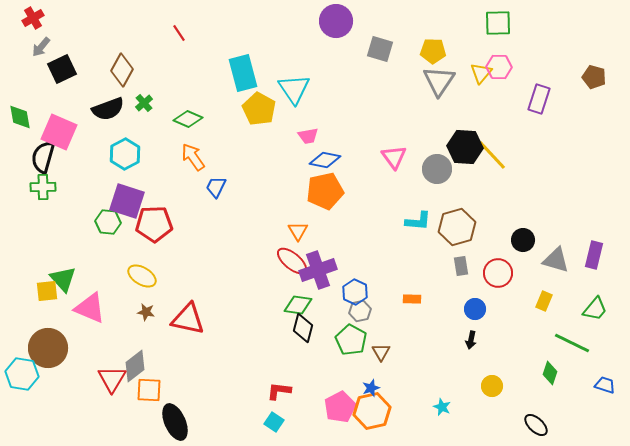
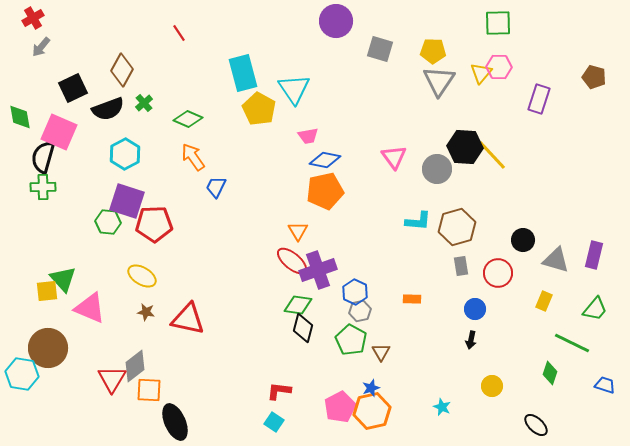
black square at (62, 69): moved 11 px right, 19 px down
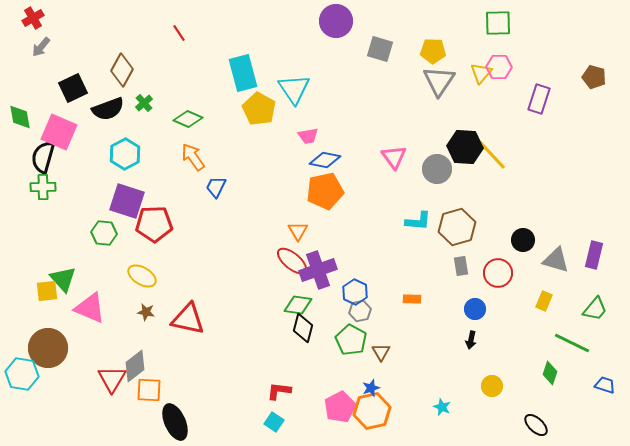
green hexagon at (108, 222): moved 4 px left, 11 px down
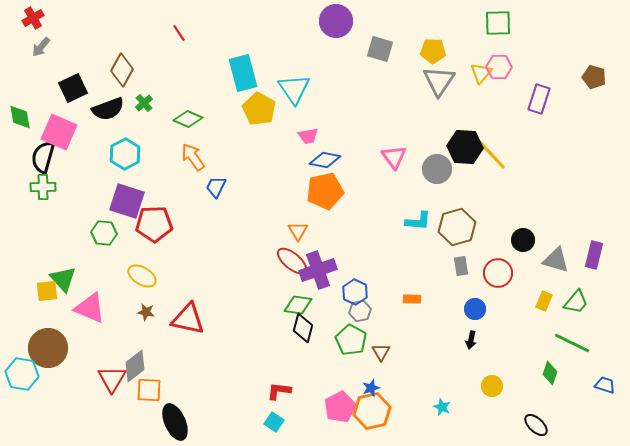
green trapezoid at (595, 309): moved 19 px left, 7 px up
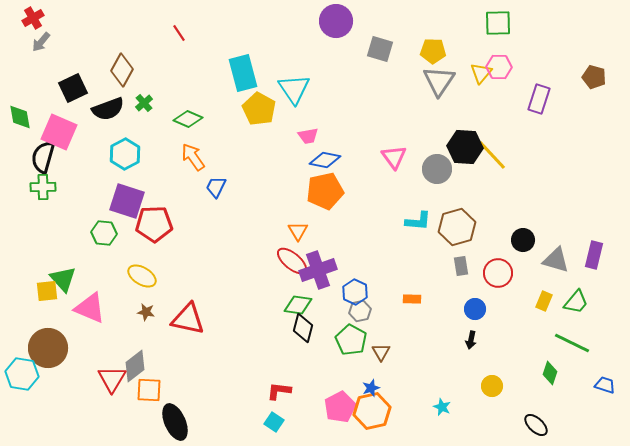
gray arrow at (41, 47): moved 5 px up
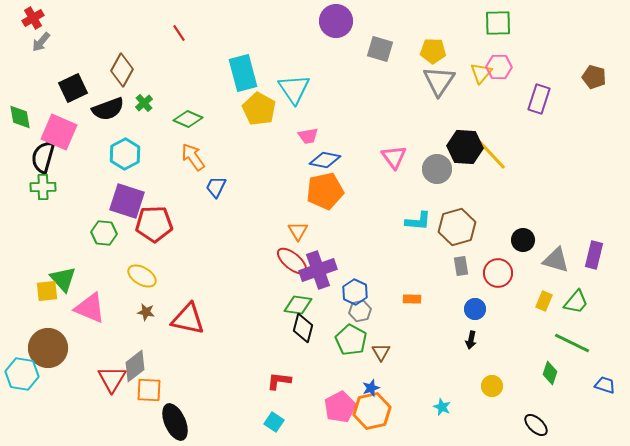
red L-shape at (279, 391): moved 10 px up
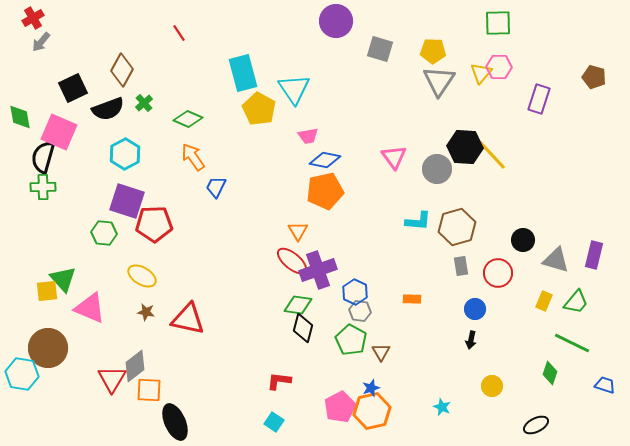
gray hexagon at (360, 311): rotated 20 degrees clockwise
black ellipse at (536, 425): rotated 70 degrees counterclockwise
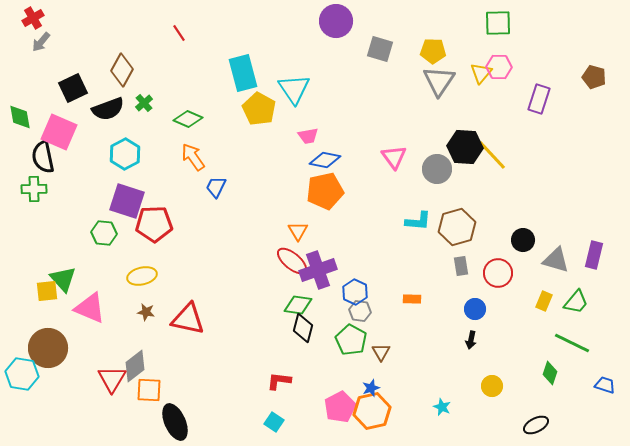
black semicircle at (43, 157): rotated 28 degrees counterclockwise
green cross at (43, 187): moved 9 px left, 2 px down
yellow ellipse at (142, 276): rotated 44 degrees counterclockwise
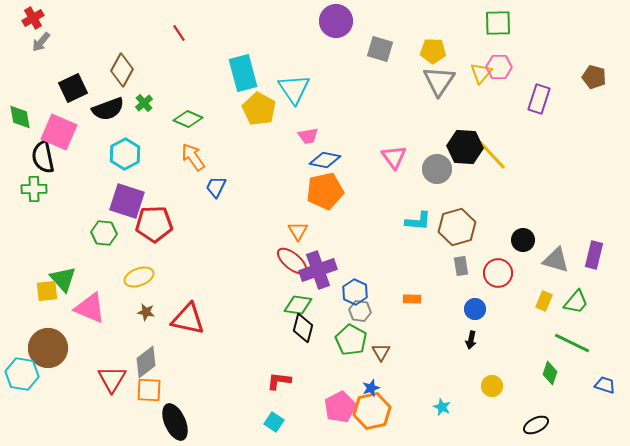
yellow ellipse at (142, 276): moved 3 px left, 1 px down; rotated 8 degrees counterclockwise
gray diamond at (135, 366): moved 11 px right, 4 px up
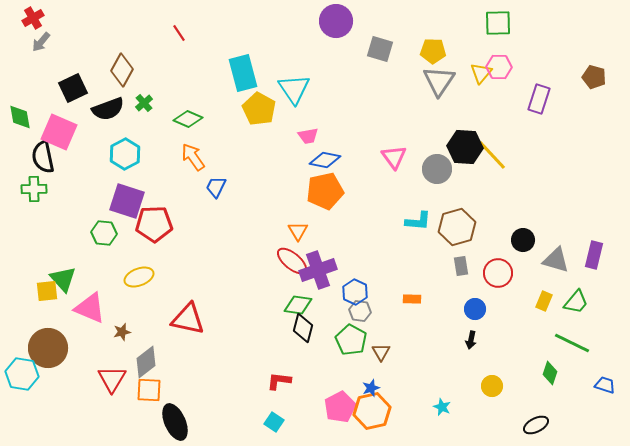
brown star at (146, 312): moved 24 px left, 20 px down; rotated 24 degrees counterclockwise
